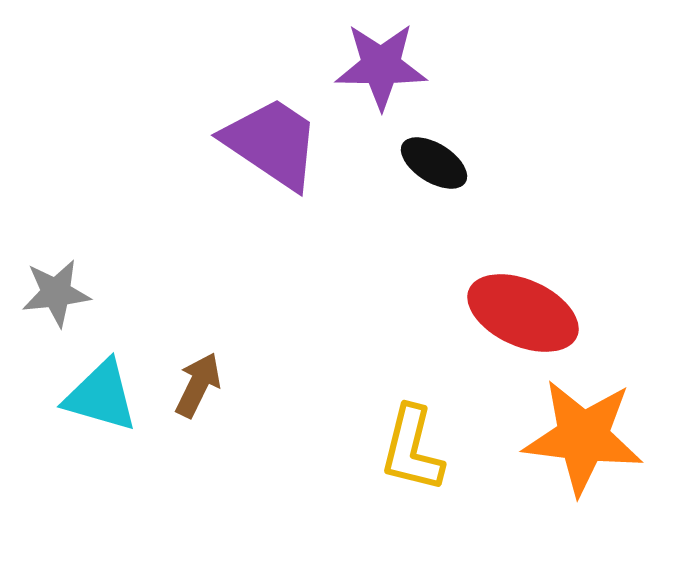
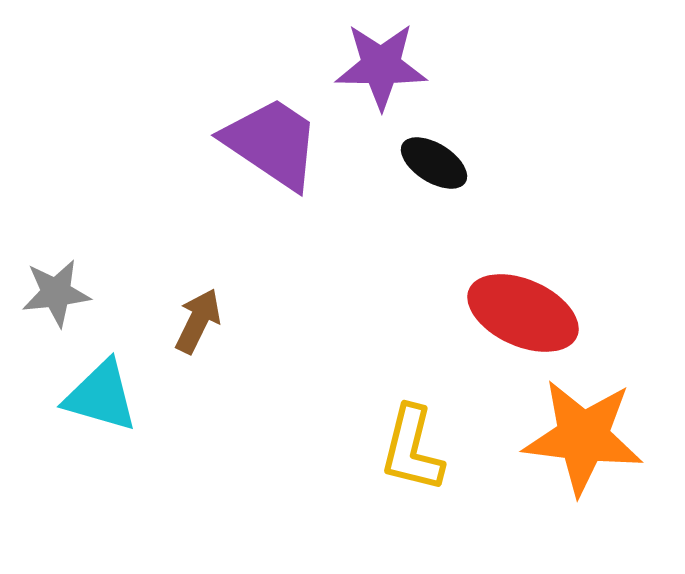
brown arrow: moved 64 px up
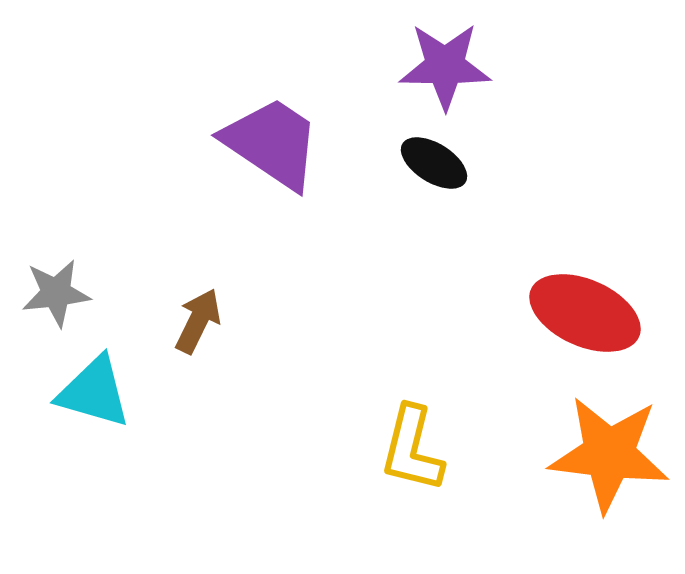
purple star: moved 64 px right
red ellipse: moved 62 px right
cyan triangle: moved 7 px left, 4 px up
orange star: moved 26 px right, 17 px down
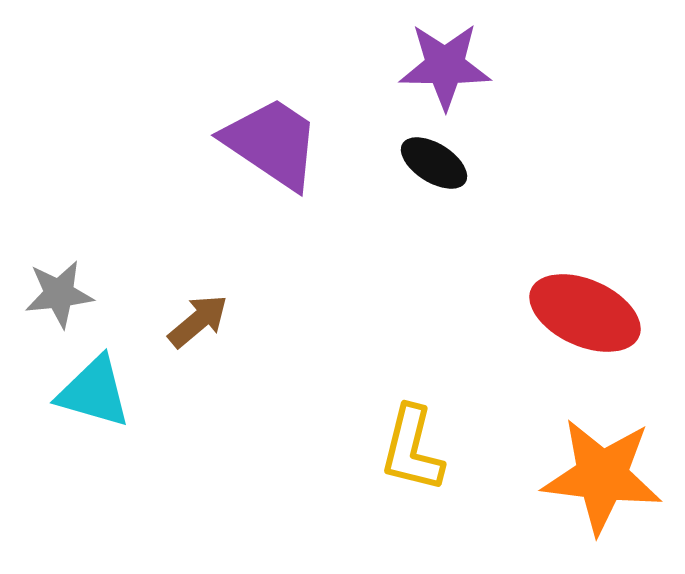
gray star: moved 3 px right, 1 px down
brown arrow: rotated 24 degrees clockwise
orange star: moved 7 px left, 22 px down
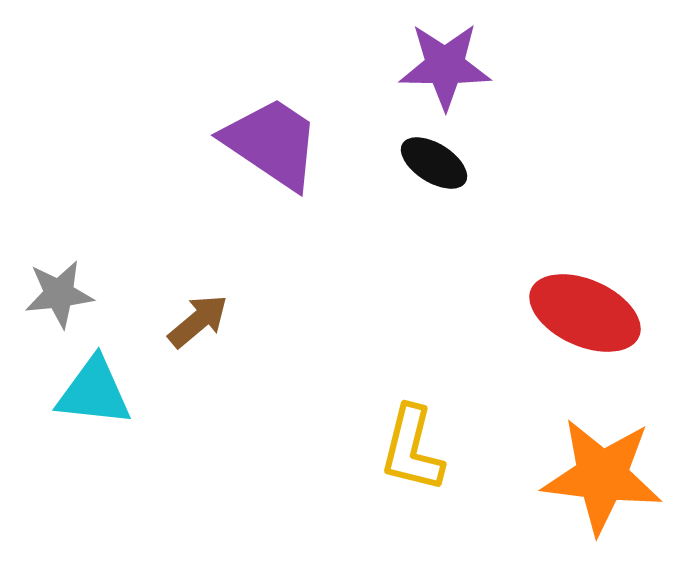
cyan triangle: rotated 10 degrees counterclockwise
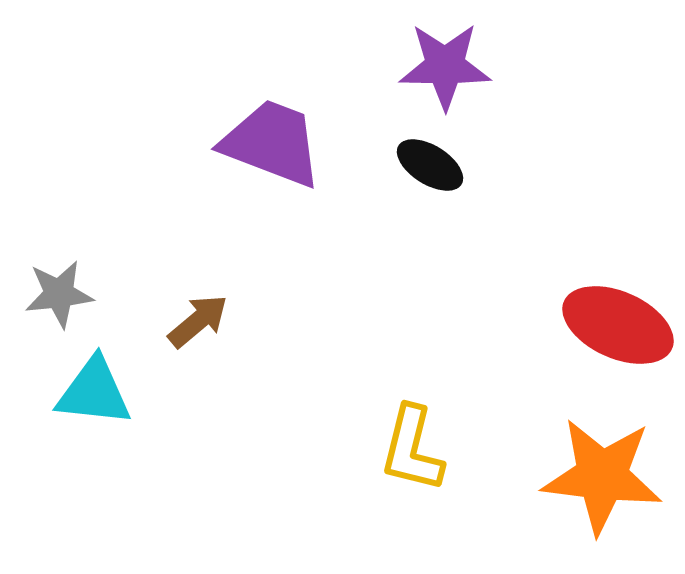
purple trapezoid: rotated 13 degrees counterclockwise
black ellipse: moved 4 px left, 2 px down
red ellipse: moved 33 px right, 12 px down
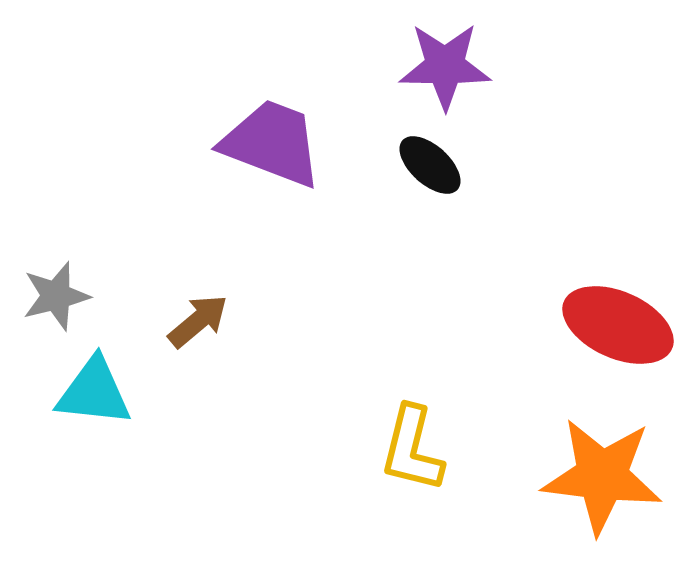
black ellipse: rotated 10 degrees clockwise
gray star: moved 3 px left, 2 px down; rotated 8 degrees counterclockwise
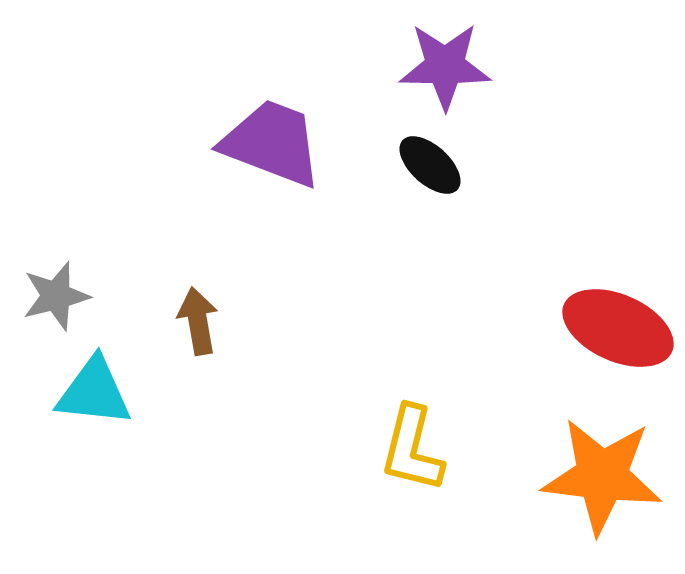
brown arrow: rotated 60 degrees counterclockwise
red ellipse: moved 3 px down
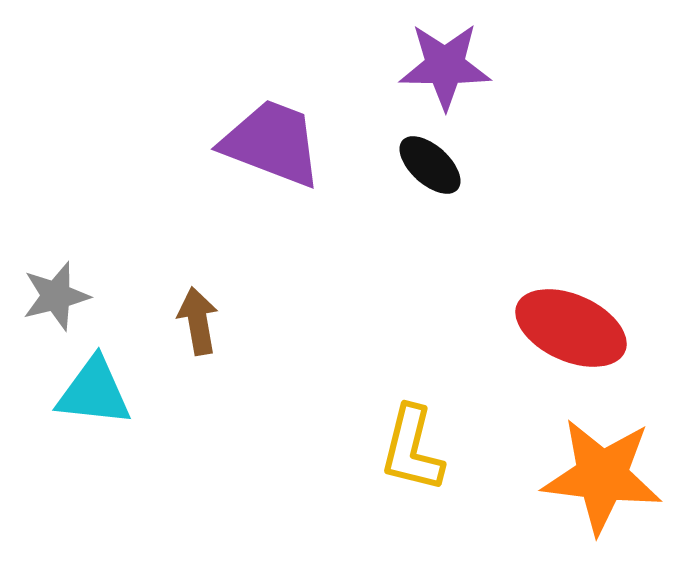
red ellipse: moved 47 px left
